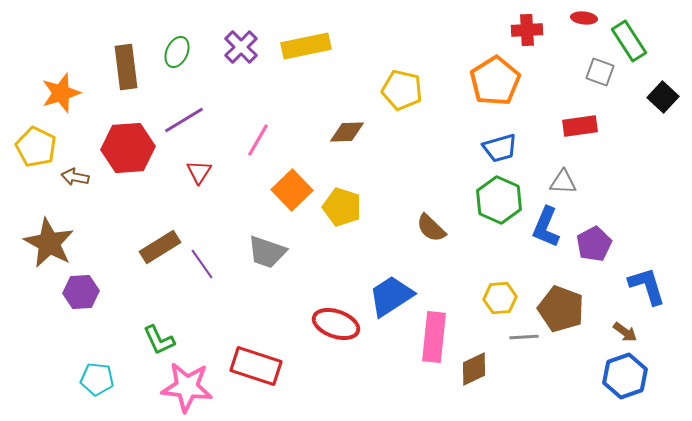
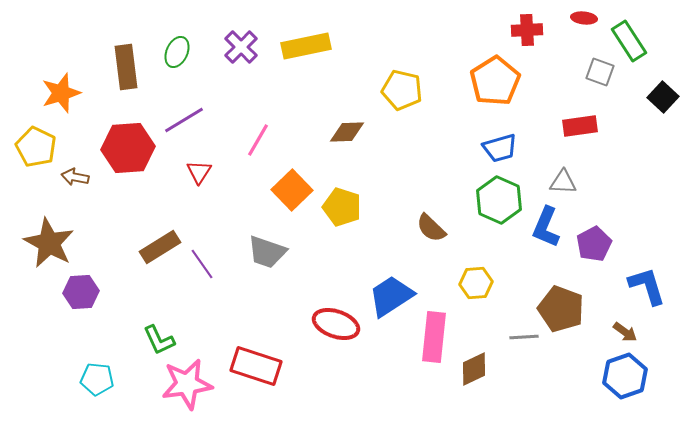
yellow hexagon at (500, 298): moved 24 px left, 15 px up
pink star at (187, 387): moved 3 px up; rotated 15 degrees counterclockwise
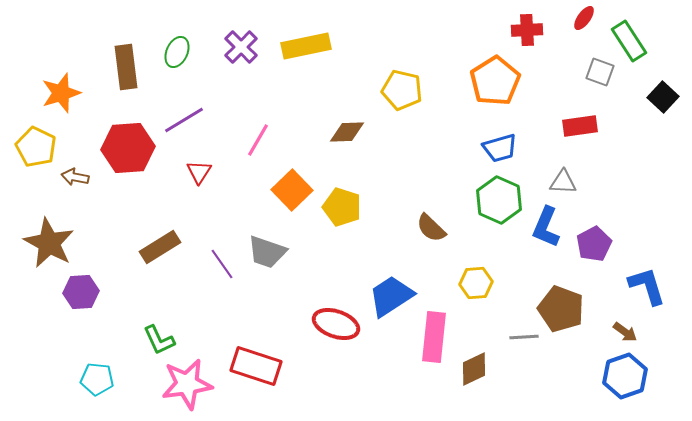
red ellipse at (584, 18): rotated 60 degrees counterclockwise
purple line at (202, 264): moved 20 px right
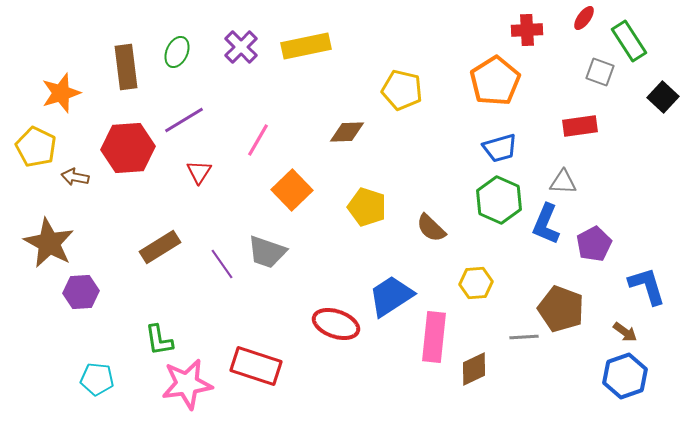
yellow pentagon at (342, 207): moved 25 px right
blue L-shape at (546, 227): moved 3 px up
green L-shape at (159, 340): rotated 16 degrees clockwise
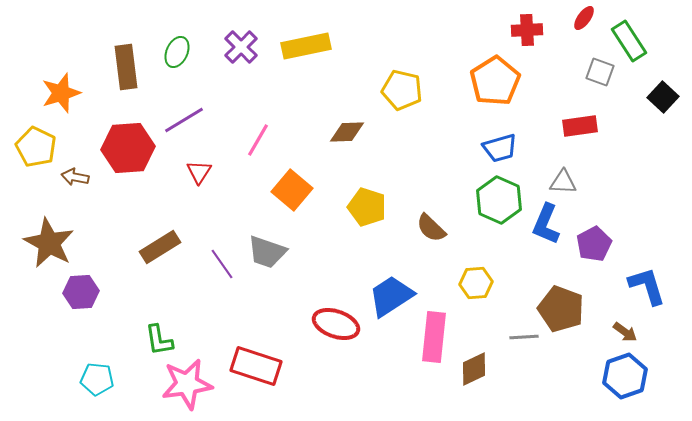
orange square at (292, 190): rotated 6 degrees counterclockwise
